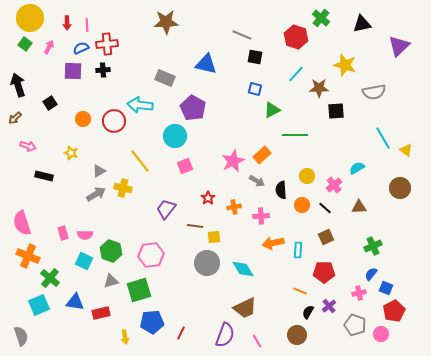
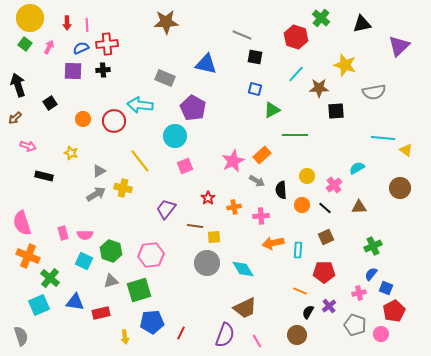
cyan line at (383, 138): rotated 55 degrees counterclockwise
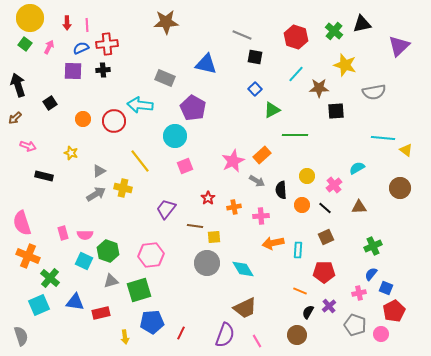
green cross at (321, 18): moved 13 px right, 13 px down
blue square at (255, 89): rotated 32 degrees clockwise
green hexagon at (111, 251): moved 3 px left
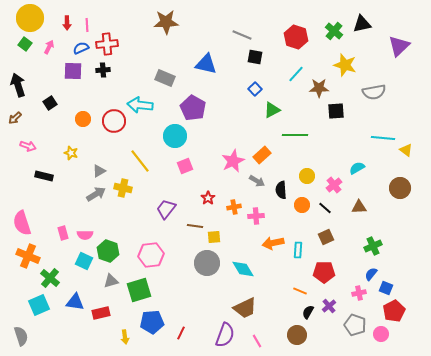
pink cross at (261, 216): moved 5 px left
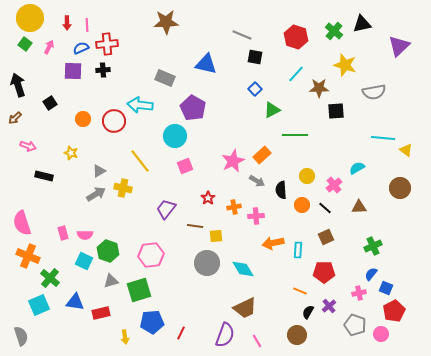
yellow square at (214, 237): moved 2 px right, 1 px up
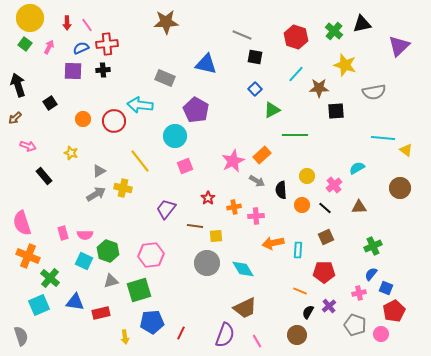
pink line at (87, 25): rotated 32 degrees counterclockwise
purple pentagon at (193, 108): moved 3 px right, 2 px down
black rectangle at (44, 176): rotated 36 degrees clockwise
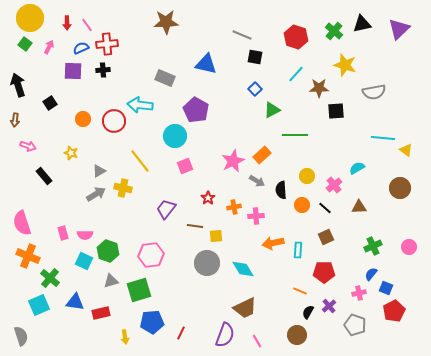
purple triangle at (399, 46): moved 17 px up
brown arrow at (15, 118): moved 2 px down; rotated 40 degrees counterclockwise
pink circle at (381, 334): moved 28 px right, 87 px up
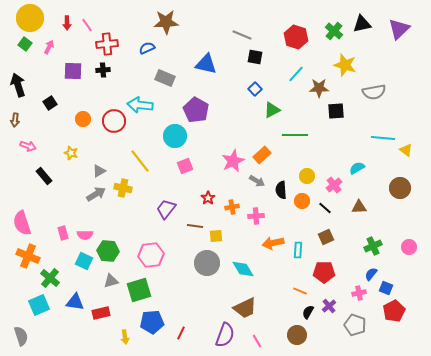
blue semicircle at (81, 48): moved 66 px right
orange circle at (302, 205): moved 4 px up
orange cross at (234, 207): moved 2 px left
green hexagon at (108, 251): rotated 15 degrees counterclockwise
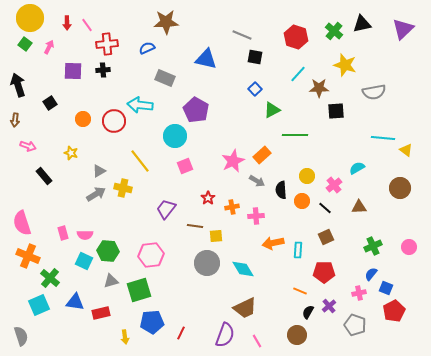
purple triangle at (399, 29): moved 4 px right
blue triangle at (206, 64): moved 5 px up
cyan line at (296, 74): moved 2 px right
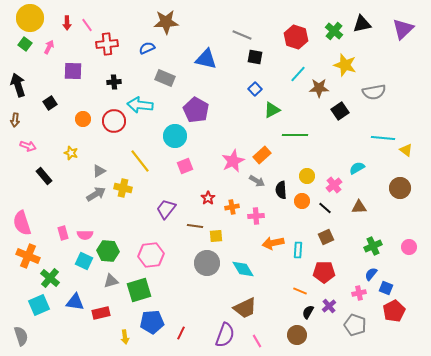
black cross at (103, 70): moved 11 px right, 12 px down
black square at (336, 111): moved 4 px right; rotated 30 degrees counterclockwise
